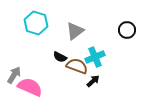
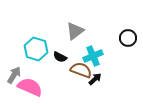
cyan hexagon: moved 26 px down
black circle: moved 1 px right, 8 px down
cyan cross: moved 2 px left, 1 px up
brown semicircle: moved 4 px right, 4 px down
black arrow: moved 2 px right, 2 px up
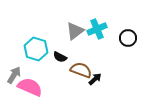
cyan cross: moved 4 px right, 27 px up
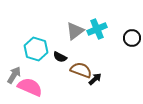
black circle: moved 4 px right
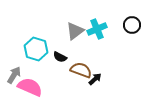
black circle: moved 13 px up
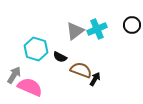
black arrow: rotated 16 degrees counterclockwise
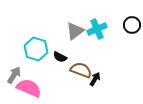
pink semicircle: moved 1 px left, 1 px down
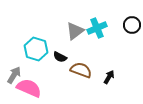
cyan cross: moved 1 px up
black arrow: moved 14 px right, 2 px up
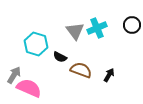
gray triangle: rotated 30 degrees counterclockwise
cyan hexagon: moved 5 px up
black arrow: moved 2 px up
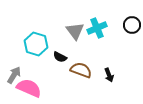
black arrow: rotated 128 degrees clockwise
